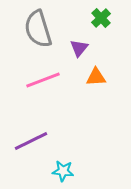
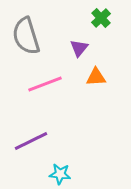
gray semicircle: moved 12 px left, 7 px down
pink line: moved 2 px right, 4 px down
cyan star: moved 3 px left, 3 px down
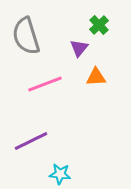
green cross: moved 2 px left, 7 px down
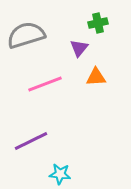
green cross: moved 1 px left, 2 px up; rotated 30 degrees clockwise
gray semicircle: moved 1 px up; rotated 90 degrees clockwise
